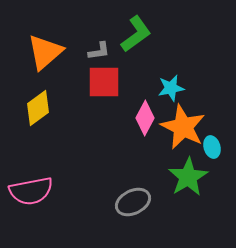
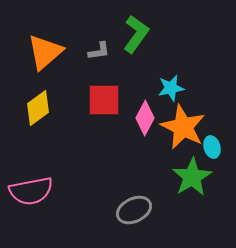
green L-shape: rotated 18 degrees counterclockwise
red square: moved 18 px down
green star: moved 4 px right
gray ellipse: moved 1 px right, 8 px down
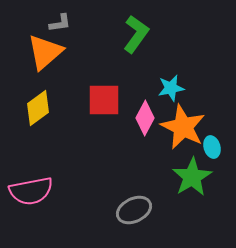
gray L-shape: moved 39 px left, 28 px up
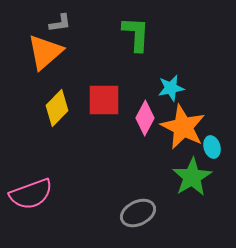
green L-shape: rotated 33 degrees counterclockwise
yellow diamond: moved 19 px right; rotated 9 degrees counterclockwise
pink semicircle: moved 3 px down; rotated 9 degrees counterclockwise
gray ellipse: moved 4 px right, 3 px down
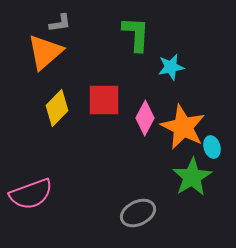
cyan star: moved 21 px up
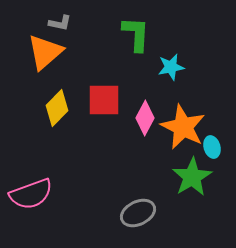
gray L-shape: rotated 20 degrees clockwise
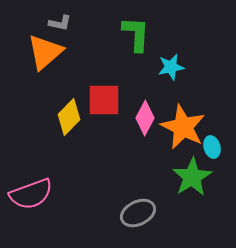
yellow diamond: moved 12 px right, 9 px down
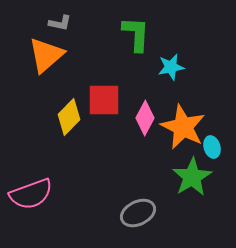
orange triangle: moved 1 px right, 3 px down
